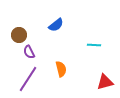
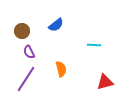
brown circle: moved 3 px right, 4 px up
purple line: moved 2 px left
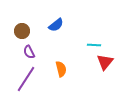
red triangle: moved 20 px up; rotated 36 degrees counterclockwise
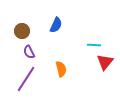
blue semicircle: rotated 28 degrees counterclockwise
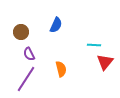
brown circle: moved 1 px left, 1 px down
purple semicircle: moved 2 px down
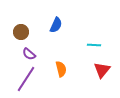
purple semicircle: rotated 24 degrees counterclockwise
red triangle: moved 3 px left, 8 px down
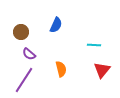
purple line: moved 2 px left, 1 px down
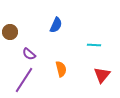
brown circle: moved 11 px left
red triangle: moved 5 px down
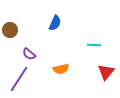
blue semicircle: moved 1 px left, 2 px up
brown circle: moved 2 px up
orange semicircle: rotated 91 degrees clockwise
red triangle: moved 4 px right, 3 px up
purple line: moved 5 px left, 1 px up
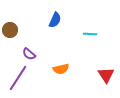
blue semicircle: moved 3 px up
cyan line: moved 4 px left, 11 px up
red triangle: moved 3 px down; rotated 12 degrees counterclockwise
purple line: moved 1 px left, 1 px up
